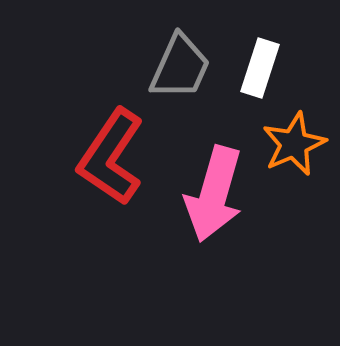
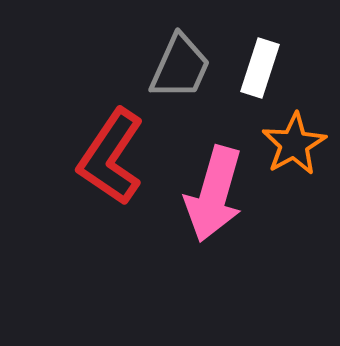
orange star: rotated 6 degrees counterclockwise
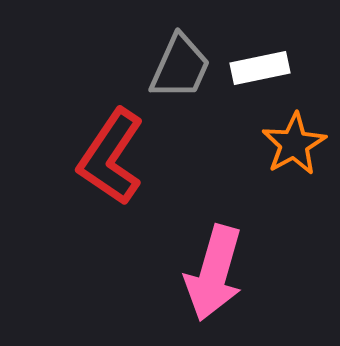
white rectangle: rotated 60 degrees clockwise
pink arrow: moved 79 px down
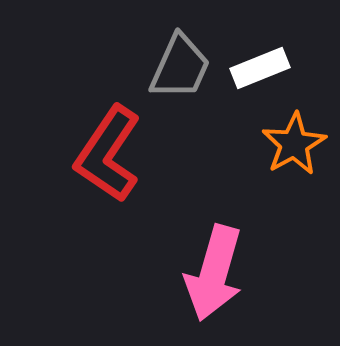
white rectangle: rotated 10 degrees counterclockwise
red L-shape: moved 3 px left, 3 px up
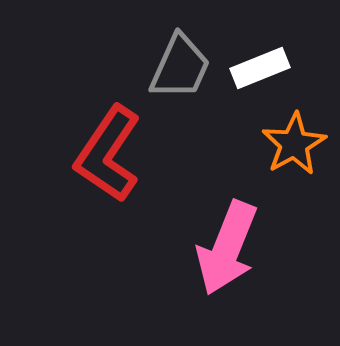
pink arrow: moved 13 px right, 25 px up; rotated 6 degrees clockwise
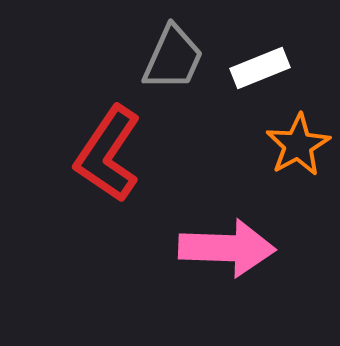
gray trapezoid: moved 7 px left, 9 px up
orange star: moved 4 px right, 1 px down
pink arrow: rotated 110 degrees counterclockwise
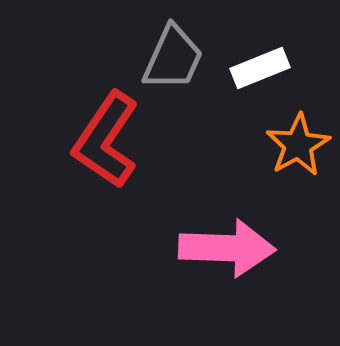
red L-shape: moved 2 px left, 14 px up
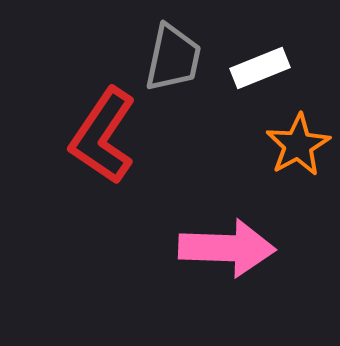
gray trapezoid: rotated 12 degrees counterclockwise
red L-shape: moved 3 px left, 4 px up
